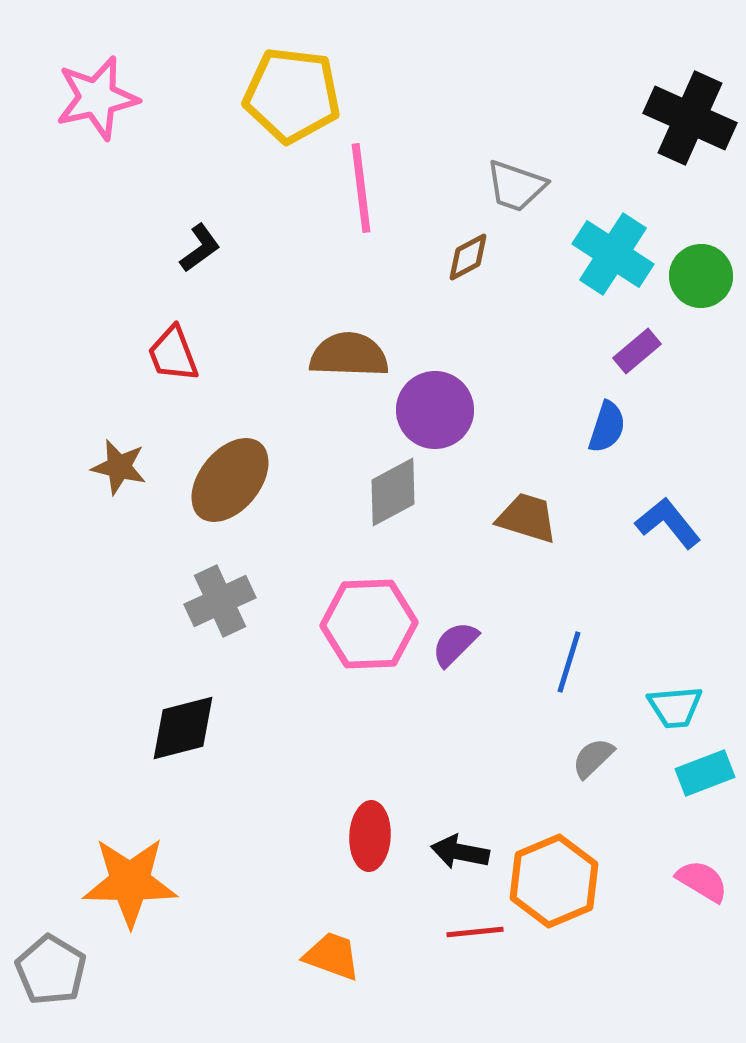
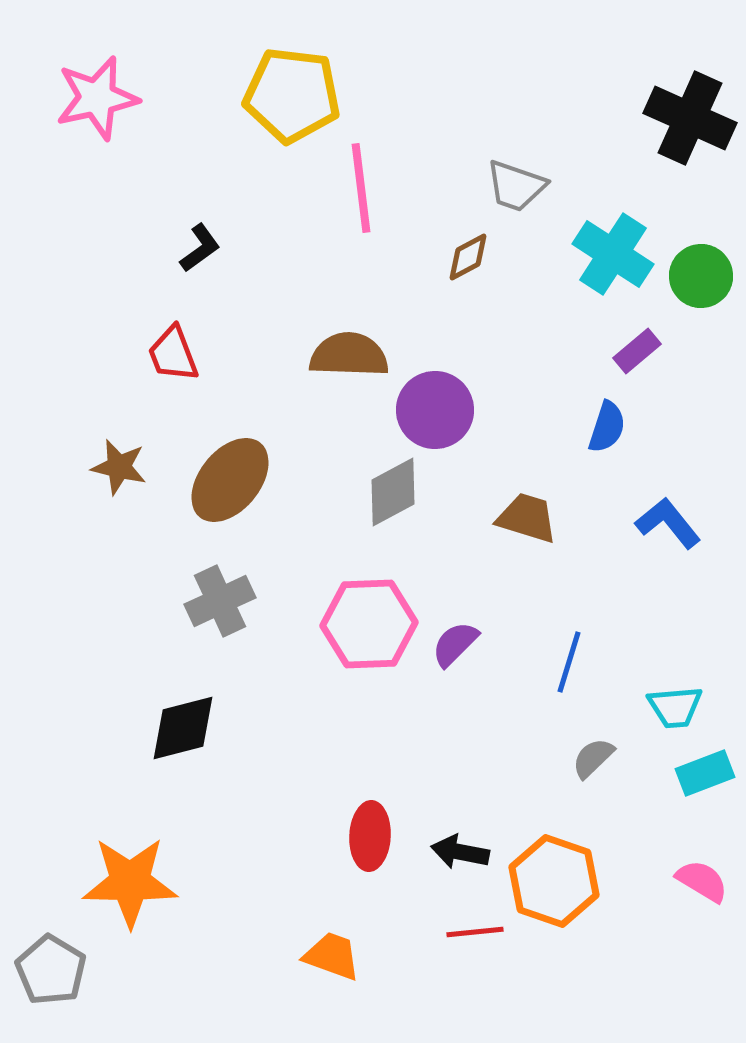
orange hexagon: rotated 18 degrees counterclockwise
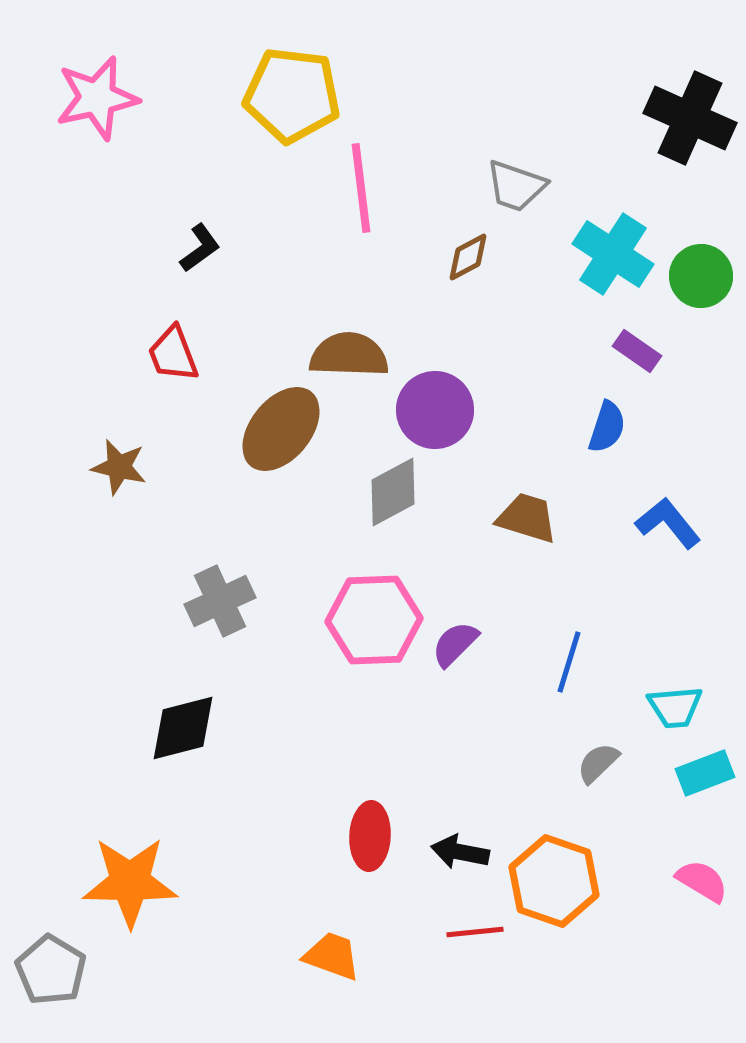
purple rectangle: rotated 75 degrees clockwise
brown ellipse: moved 51 px right, 51 px up
pink hexagon: moved 5 px right, 4 px up
gray semicircle: moved 5 px right, 5 px down
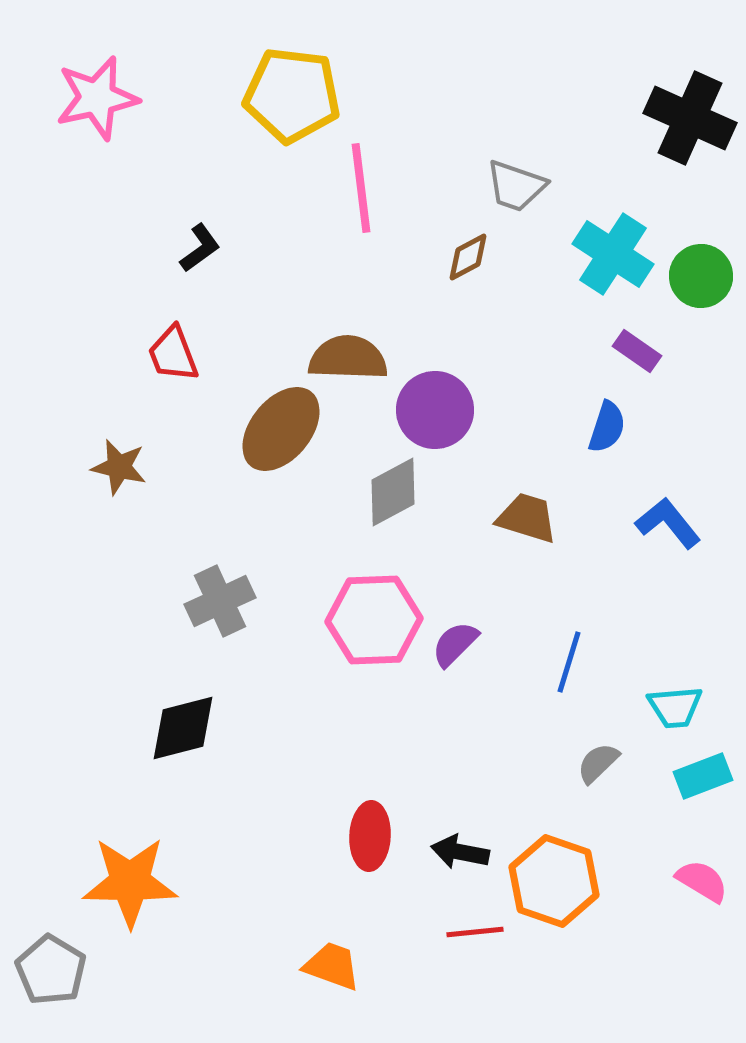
brown semicircle: moved 1 px left, 3 px down
cyan rectangle: moved 2 px left, 3 px down
orange trapezoid: moved 10 px down
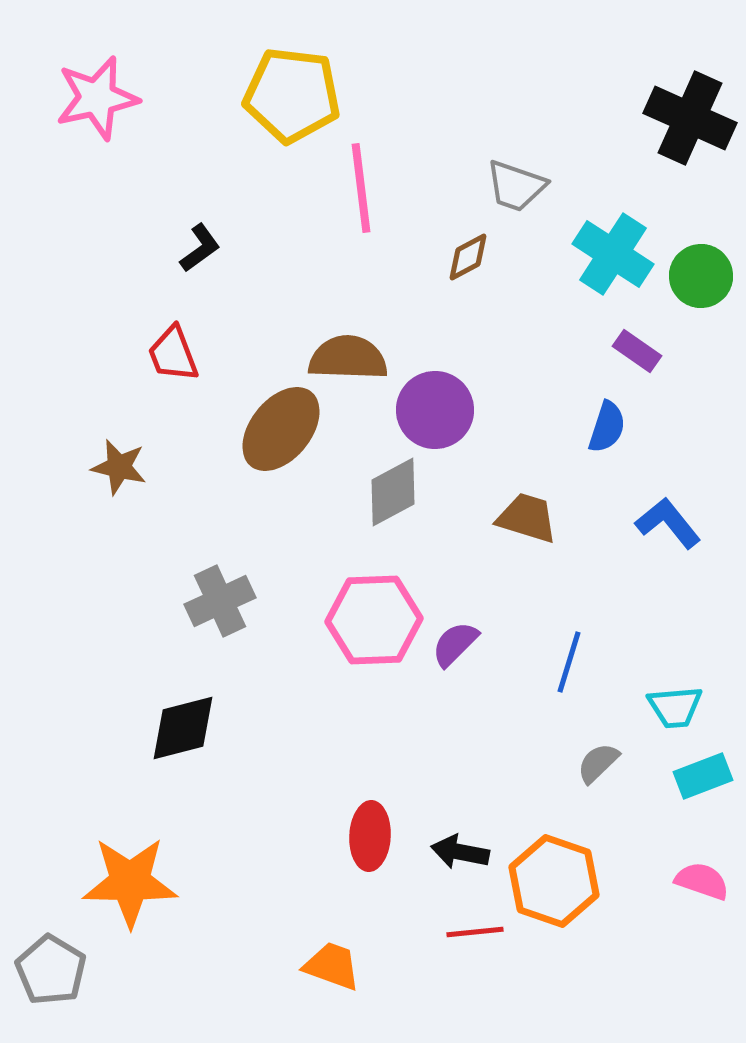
pink semicircle: rotated 12 degrees counterclockwise
